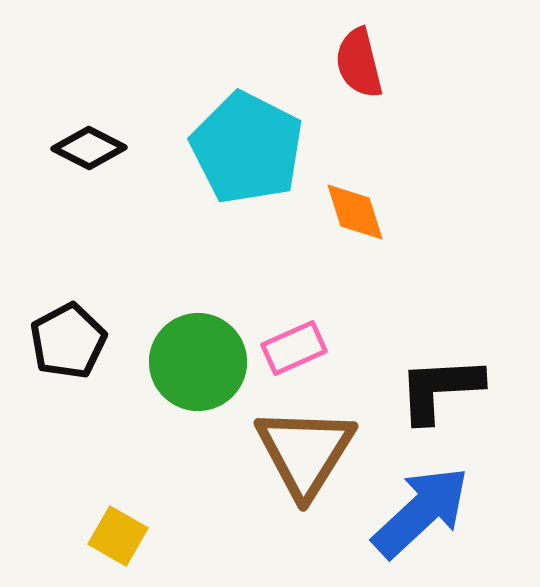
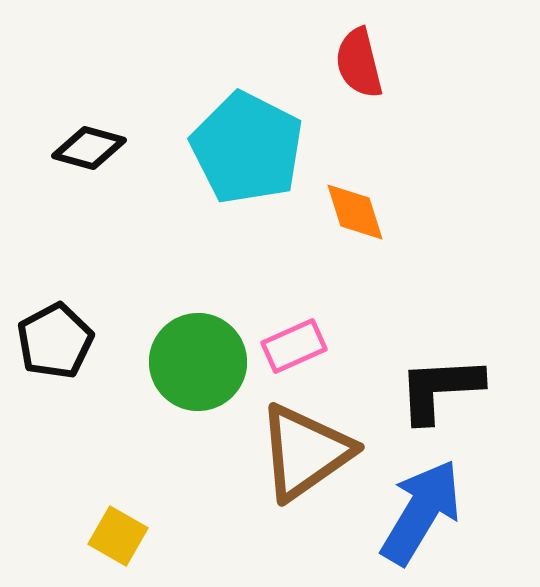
black diamond: rotated 12 degrees counterclockwise
black pentagon: moved 13 px left
pink rectangle: moved 2 px up
brown triangle: rotated 23 degrees clockwise
blue arrow: rotated 16 degrees counterclockwise
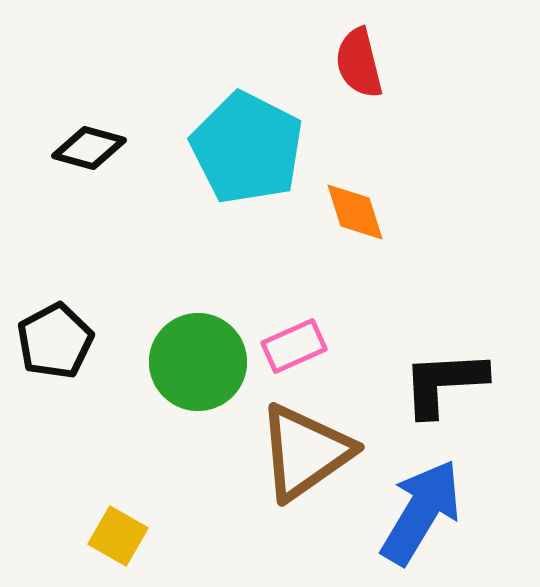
black L-shape: moved 4 px right, 6 px up
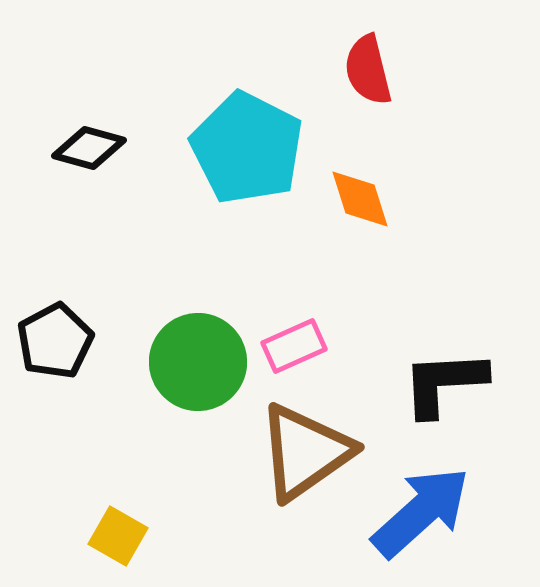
red semicircle: moved 9 px right, 7 px down
orange diamond: moved 5 px right, 13 px up
blue arrow: rotated 17 degrees clockwise
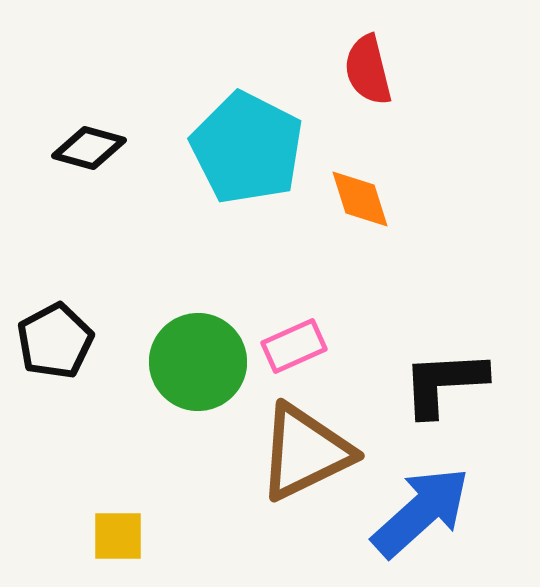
brown triangle: rotated 9 degrees clockwise
yellow square: rotated 30 degrees counterclockwise
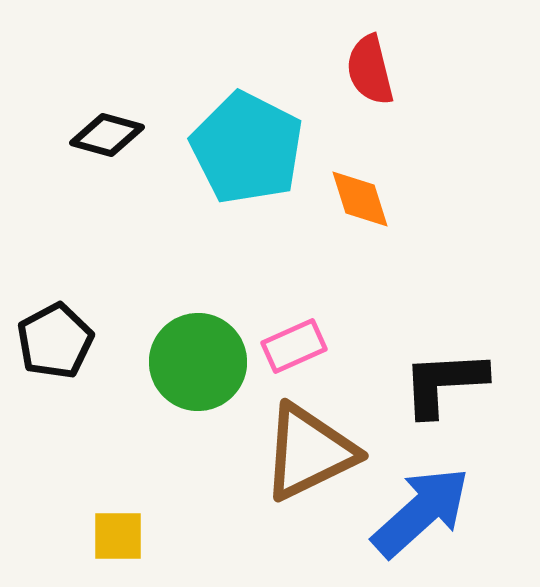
red semicircle: moved 2 px right
black diamond: moved 18 px right, 13 px up
brown triangle: moved 4 px right
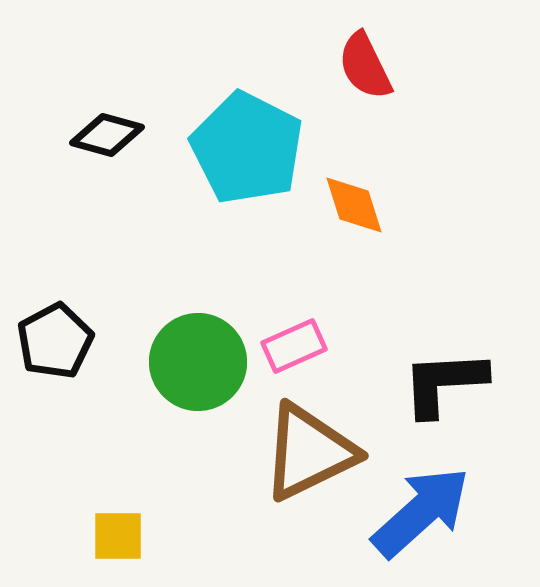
red semicircle: moved 5 px left, 4 px up; rotated 12 degrees counterclockwise
orange diamond: moved 6 px left, 6 px down
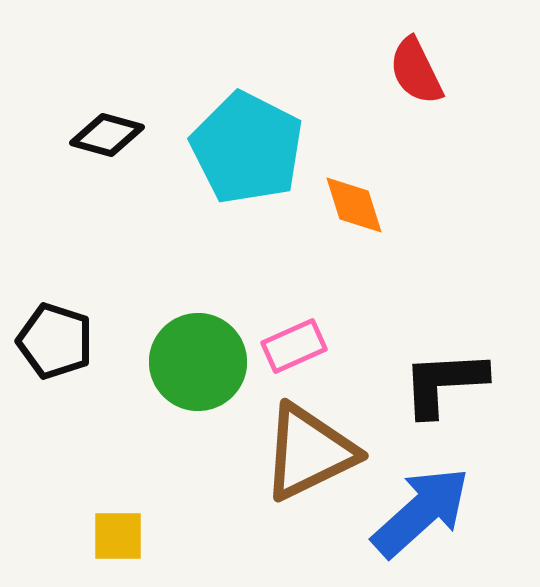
red semicircle: moved 51 px right, 5 px down
black pentagon: rotated 26 degrees counterclockwise
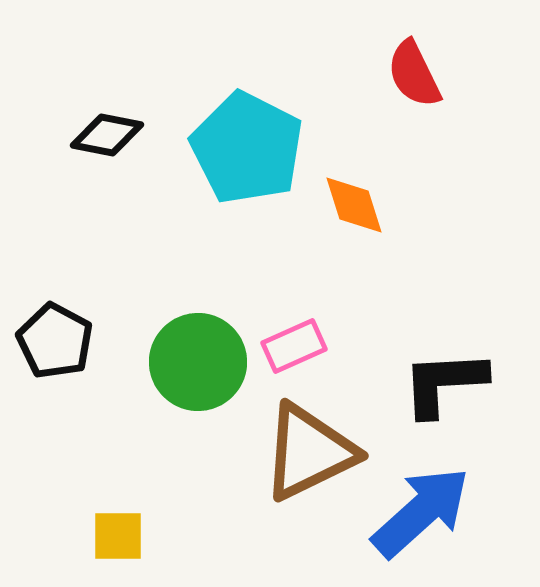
red semicircle: moved 2 px left, 3 px down
black diamond: rotated 4 degrees counterclockwise
black pentagon: rotated 10 degrees clockwise
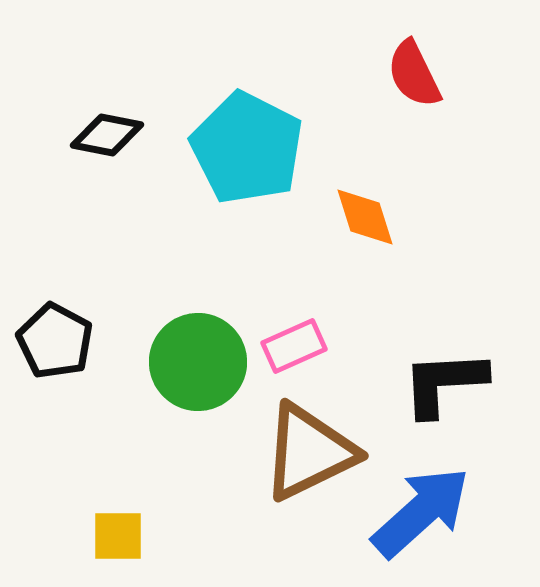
orange diamond: moved 11 px right, 12 px down
